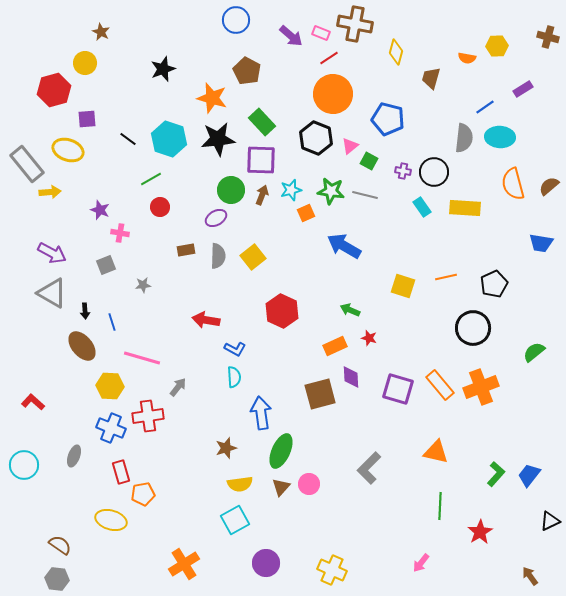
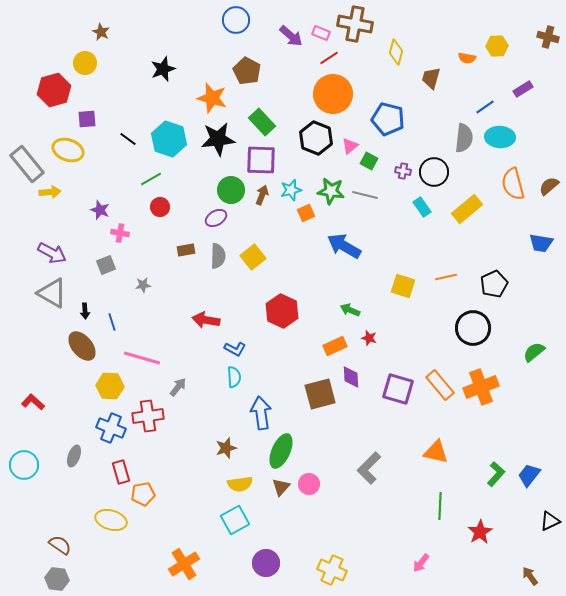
yellow rectangle at (465, 208): moved 2 px right, 1 px down; rotated 44 degrees counterclockwise
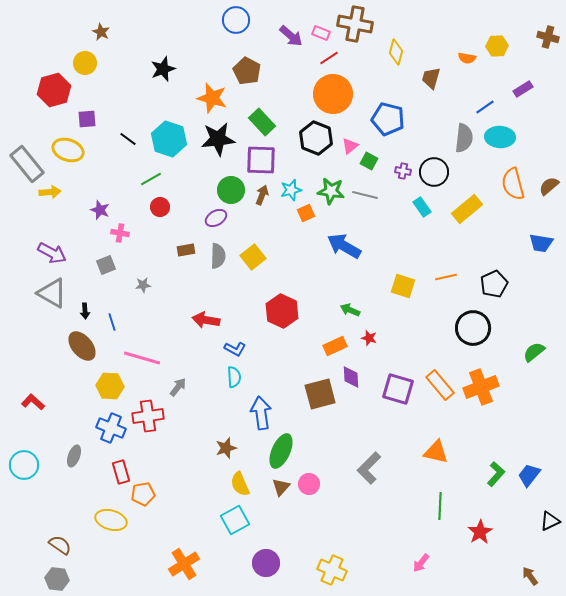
yellow semicircle at (240, 484): rotated 75 degrees clockwise
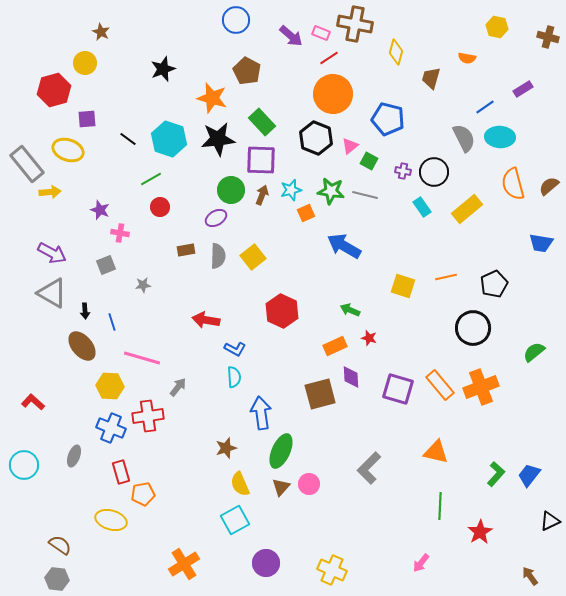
yellow hexagon at (497, 46): moved 19 px up; rotated 15 degrees clockwise
gray semicircle at (464, 138): rotated 32 degrees counterclockwise
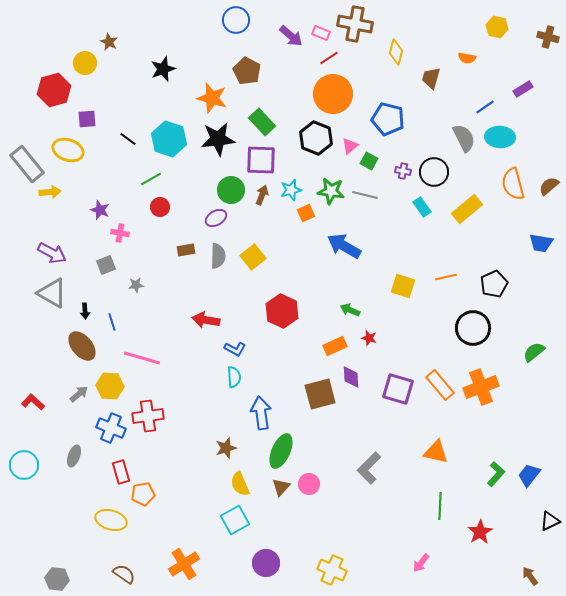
brown star at (101, 32): moved 8 px right, 10 px down
gray star at (143, 285): moved 7 px left
gray arrow at (178, 387): moved 99 px left, 7 px down; rotated 12 degrees clockwise
brown semicircle at (60, 545): moved 64 px right, 29 px down
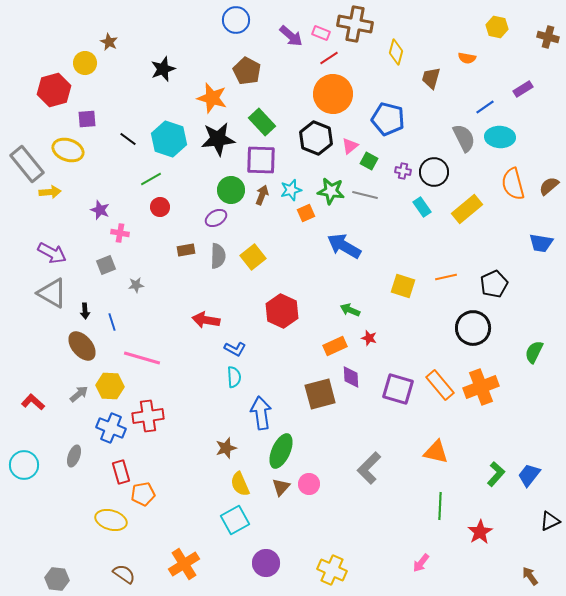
green semicircle at (534, 352): rotated 25 degrees counterclockwise
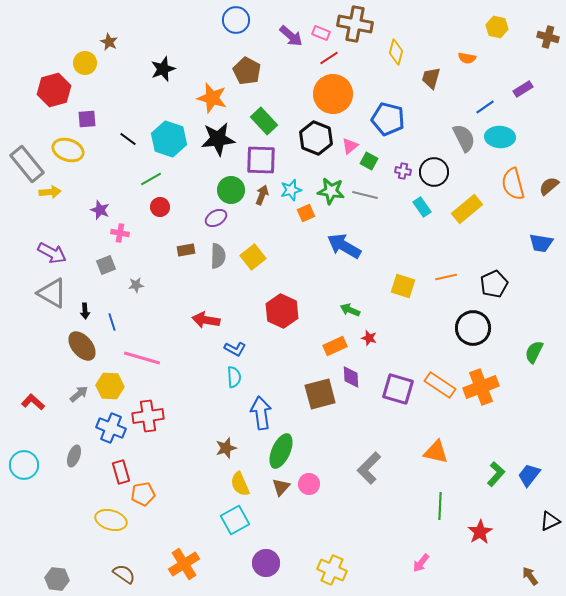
green rectangle at (262, 122): moved 2 px right, 1 px up
orange rectangle at (440, 385): rotated 16 degrees counterclockwise
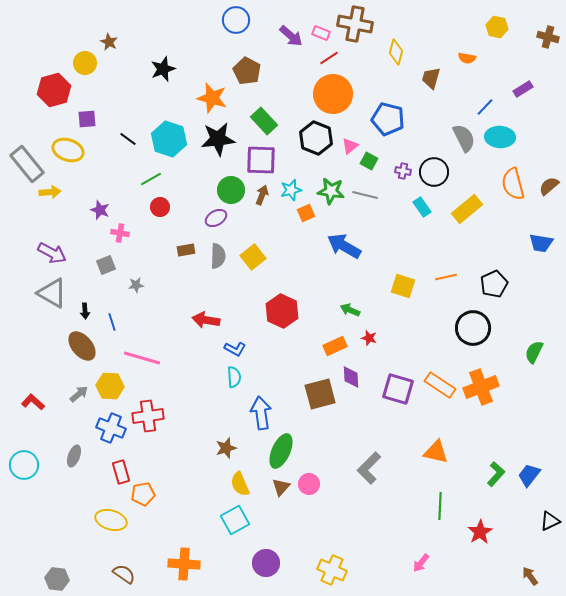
blue line at (485, 107): rotated 12 degrees counterclockwise
orange cross at (184, 564): rotated 36 degrees clockwise
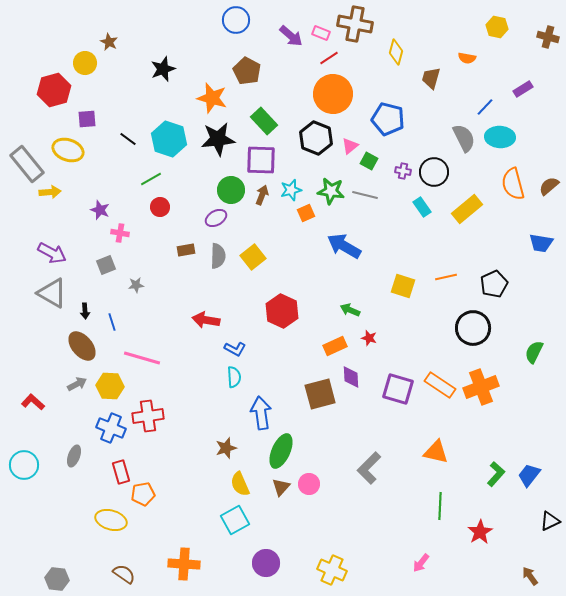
gray arrow at (79, 394): moved 2 px left, 10 px up; rotated 12 degrees clockwise
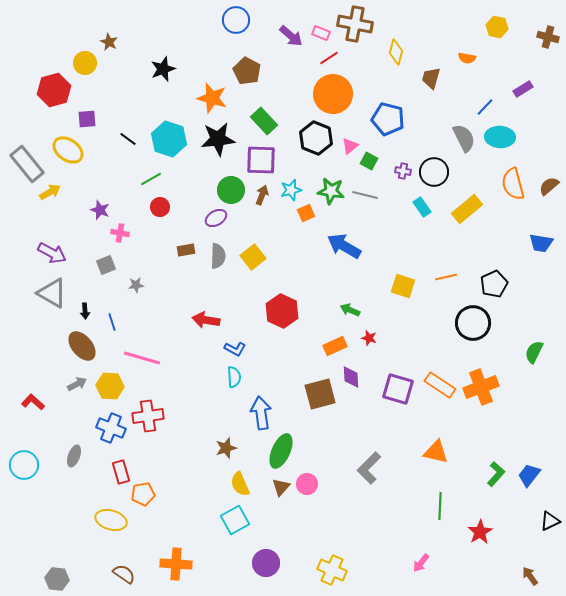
yellow ellipse at (68, 150): rotated 16 degrees clockwise
yellow arrow at (50, 192): rotated 25 degrees counterclockwise
black circle at (473, 328): moved 5 px up
pink circle at (309, 484): moved 2 px left
orange cross at (184, 564): moved 8 px left
